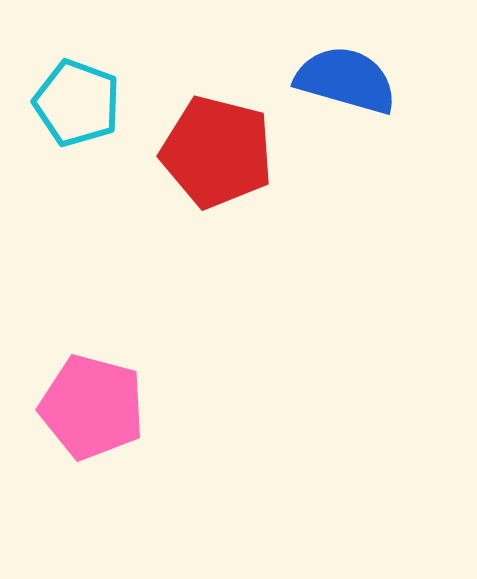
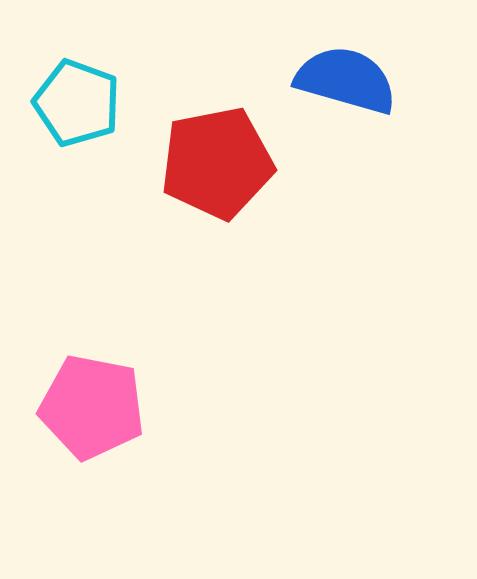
red pentagon: moved 11 px down; rotated 25 degrees counterclockwise
pink pentagon: rotated 4 degrees counterclockwise
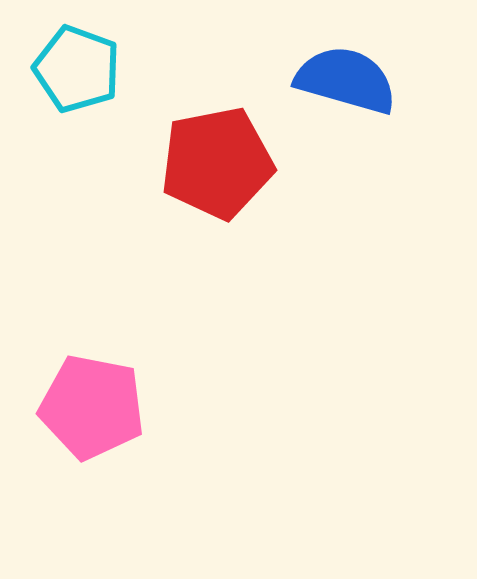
cyan pentagon: moved 34 px up
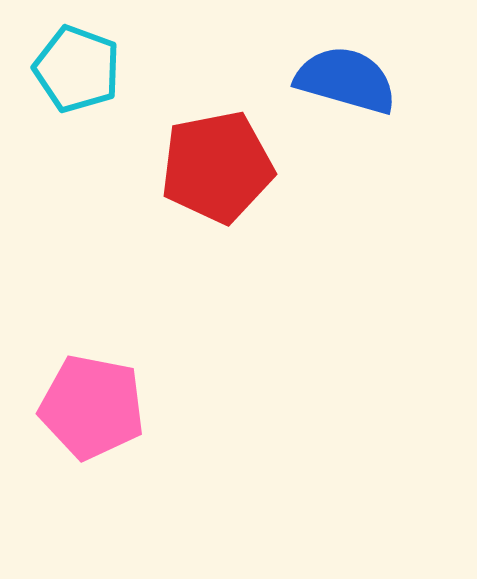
red pentagon: moved 4 px down
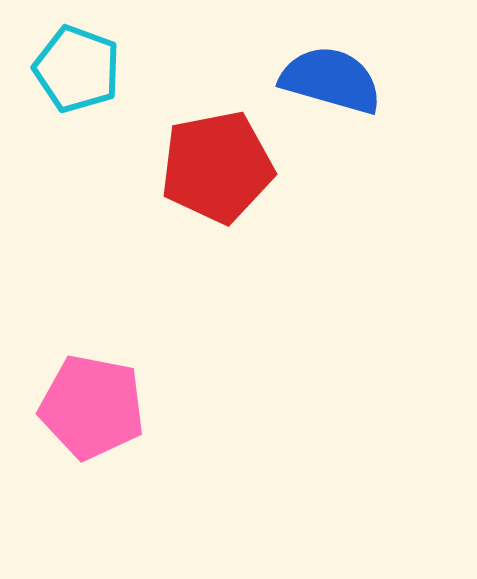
blue semicircle: moved 15 px left
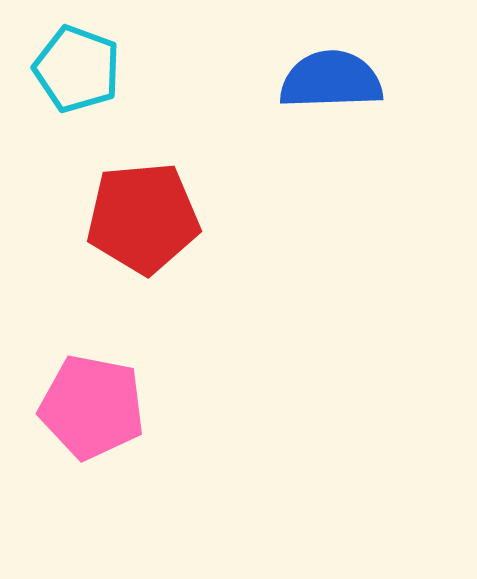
blue semicircle: rotated 18 degrees counterclockwise
red pentagon: moved 74 px left, 51 px down; rotated 6 degrees clockwise
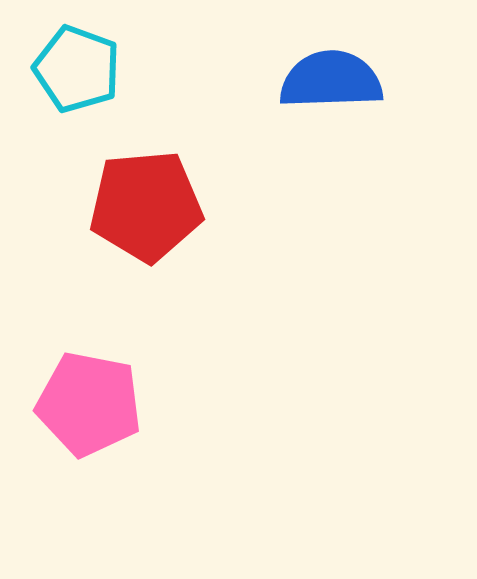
red pentagon: moved 3 px right, 12 px up
pink pentagon: moved 3 px left, 3 px up
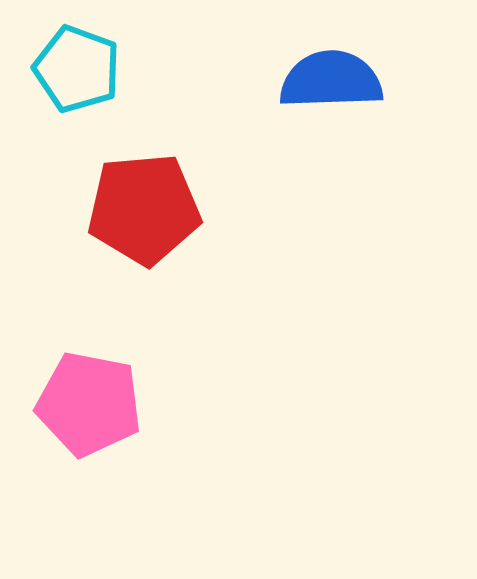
red pentagon: moved 2 px left, 3 px down
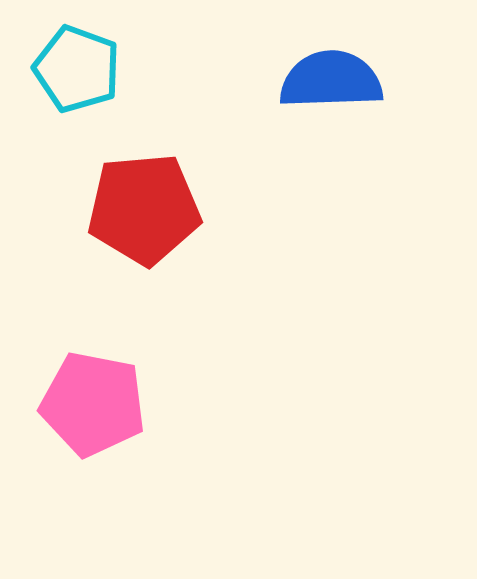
pink pentagon: moved 4 px right
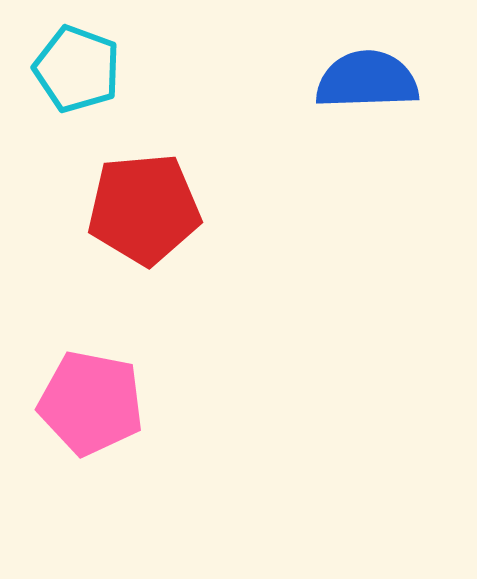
blue semicircle: moved 36 px right
pink pentagon: moved 2 px left, 1 px up
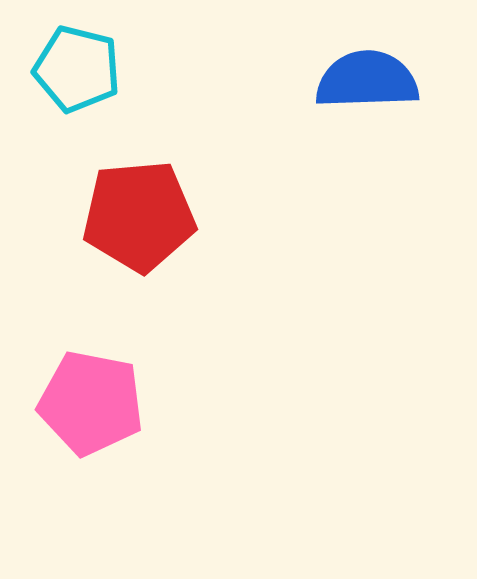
cyan pentagon: rotated 6 degrees counterclockwise
red pentagon: moved 5 px left, 7 px down
